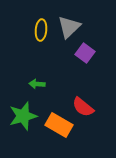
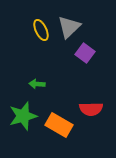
yellow ellipse: rotated 30 degrees counterclockwise
red semicircle: moved 8 px right, 2 px down; rotated 40 degrees counterclockwise
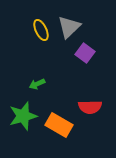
green arrow: rotated 28 degrees counterclockwise
red semicircle: moved 1 px left, 2 px up
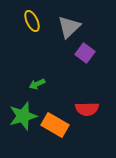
yellow ellipse: moved 9 px left, 9 px up
red semicircle: moved 3 px left, 2 px down
orange rectangle: moved 4 px left
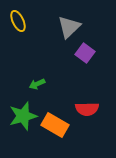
yellow ellipse: moved 14 px left
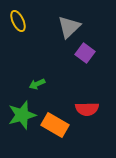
green star: moved 1 px left, 1 px up
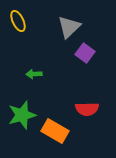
green arrow: moved 3 px left, 10 px up; rotated 21 degrees clockwise
orange rectangle: moved 6 px down
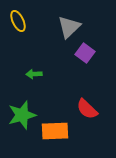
red semicircle: rotated 45 degrees clockwise
orange rectangle: rotated 32 degrees counterclockwise
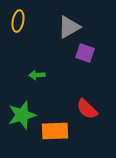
yellow ellipse: rotated 35 degrees clockwise
gray triangle: rotated 15 degrees clockwise
purple square: rotated 18 degrees counterclockwise
green arrow: moved 3 px right, 1 px down
